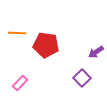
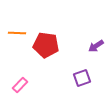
purple arrow: moved 6 px up
purple square: rotated 24 degrees clockwise
pink rectangle: moved 2 px down
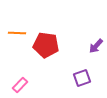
purple arrow: rotated 14 degrees counterclockwise
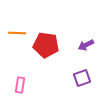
purple arrow: moved 10 px left, 1 px up; rotated 21 degrees clockwise
pink rectangle: rotated 35 degrees counterclockwise
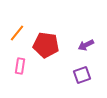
orange line: rotated 54 degrees counterclockwise
purple square: moved 3 px up
pink rectangle: moved 19 px up
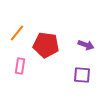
purple arrow: rotated 133 degrees counterclockwise
purple square: rotated 24 degrees clockwise
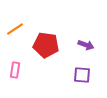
orange line: moved 2 px left, 4 px up; rotated 18 degrees clockwise
pink rectangle: moved 5 px left, 4 px down
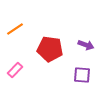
red pentagon: moved 4 px right, 4 px down
pink rectangle: rotated 35 degrees clockwise
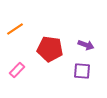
pink rectangle: moved 2 px right
purple square: moved 4 px up
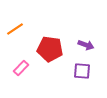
pink rectangle: moved 4 px right, 2 px up
